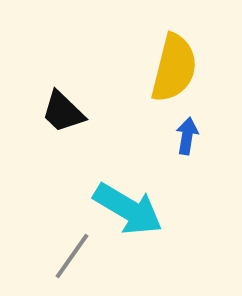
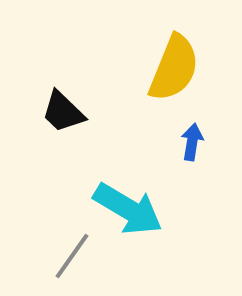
yellow semicircle: rotated 8 degrees clockwise
blue arrow: moved 5 px right, 6 px down
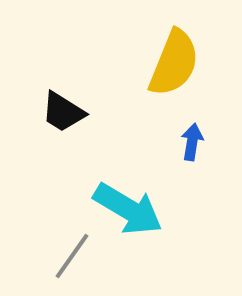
yellow semicircle: moved 5 px up
black trapezoid: rotated 12 degrees counterclockwise
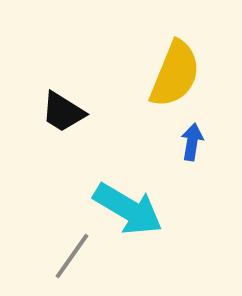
yellow semicircle: moved 1 px right, 11 px down
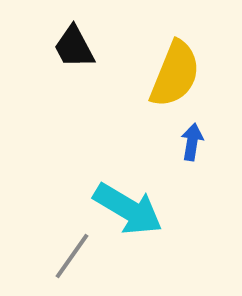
black trapezoid: moved 11 px right, 65 px up; rotated 30 degrees clockwise
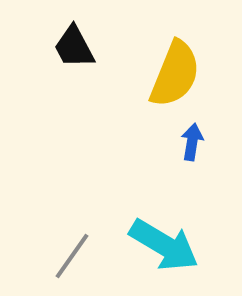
cyan arrow: moved 36 px right, 36 px down
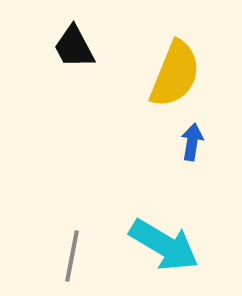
gray line: rotated 24 degrees counterclockwise
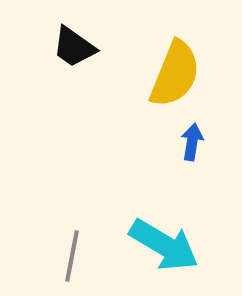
black trapezoid: rotated 27 degrees counterclockwise
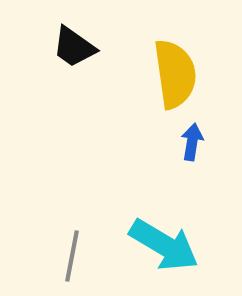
yellow semicircle: rotated 30 degrees counterclockwise
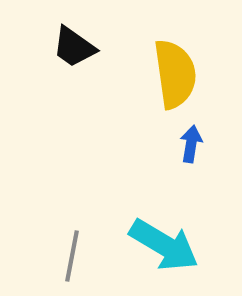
blue arrow: moved 1 px left, 2 px down
